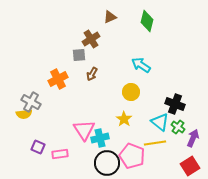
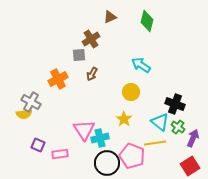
purple square: moved 2 px up
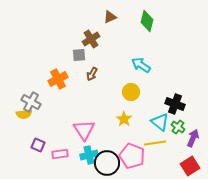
cyan cross: moved 11 px left, 17 px down
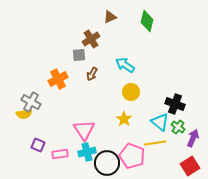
cyan arrow: moved 16 px left
cyan cross: moved 2 px left, 3 px up
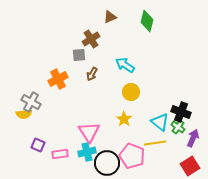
black cross: moved 6 px right, 8 px down
pink triangle: moved 5 px right, 2 px down
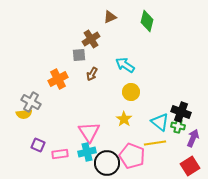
green cross: moved 1 px up; rotated 24 degrees counterclockwise
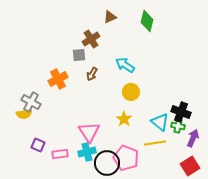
pink pentagon: moved 6 px left, 2 px down
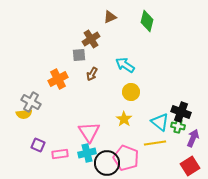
cyan cross: moved 1 px down
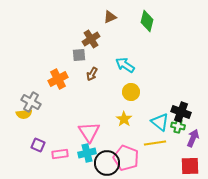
red square: rotated 30 degrees clockwise
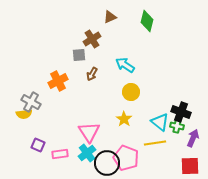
brown cross: moved 1 px right
orange cross: moved 2 px down
green cross: moved 1 px left
cyan cross: rotated 24 degrees counterclockwise
